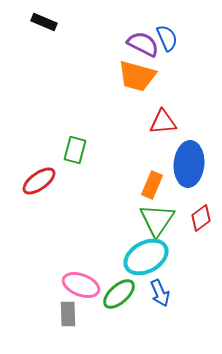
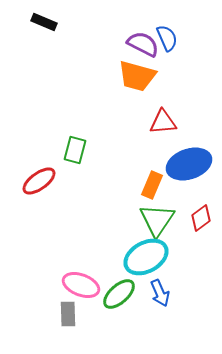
blue ellipse: rotated 66 degrees clockwise
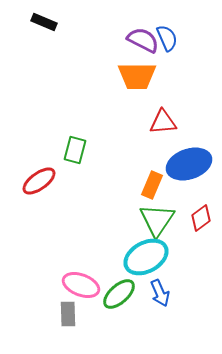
purple semicircle: moved 4 px up
orange trapezoid: rotated 15 degrees counterclockwise
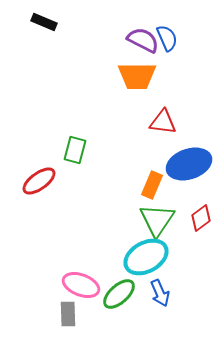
red triangle: rotated 12 degrees clockwise
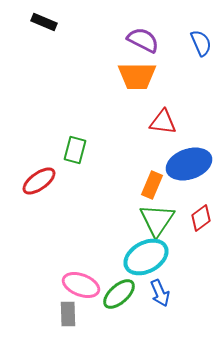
blue semicircle: moved 34 px right, 5 px down
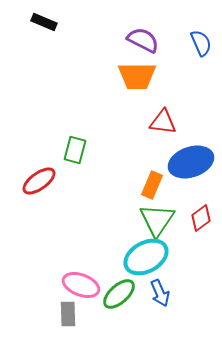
blue ellipse: moved 2 px right, 2 px up
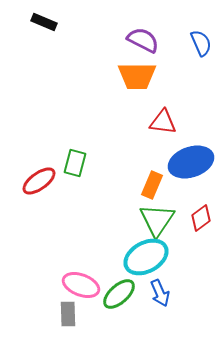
green rectangle: moved 13 px down
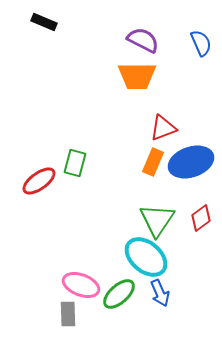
red triangle: moved 6 px down; rotated 28 degrees counterclockwise
orange rectangle: moved 1 px right, 23 px up
cyan ellipse: rotated 69 degrees clockwise
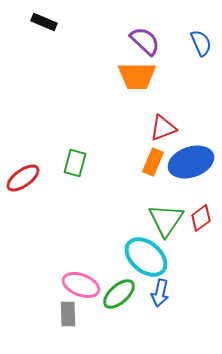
purple semicircle: moved 2 px right, 1 px down; rotated 16 degrees clockwise
red ellipse: moved 16 px left, 3 px up
green triangle: moved 9 px right
blue arrow: rotated 36 degrees clockwise
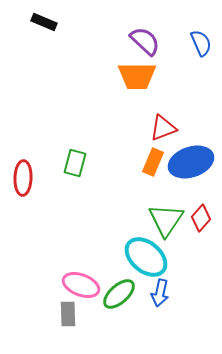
red ellipse: rotated 52 degrees counterclockwise
red diamond: rotated 12 degrees counterclockwise
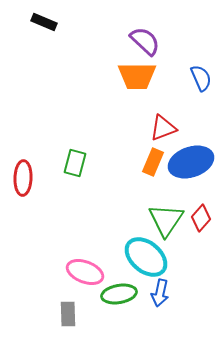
blue semicircle: moved 35 px down
pink ellipse: moved 4 px right, 13 px up
green ellipse: rotated 32 degrees clockwise
